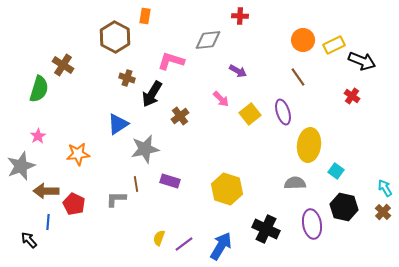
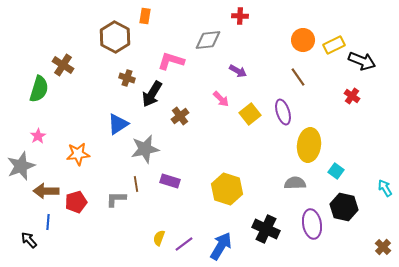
red pentagon at (74, 204): moved 2 px right, 2 px up; rotated 30 degrees clockwise
brown cross at (383, 212): moved 35 px down
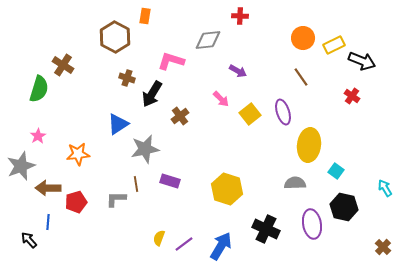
orange circle at (303, 40): moved 2 px up
brown line at (298, 77): moved 3 px right
brown arrow at (46, 191): moved 2 px right, 3 px up
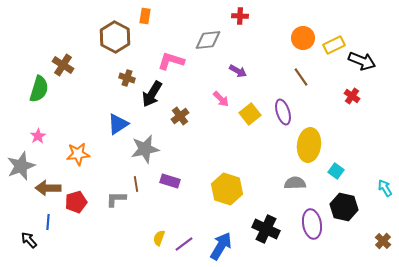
brown cross at (383, 247): moved 6 px up
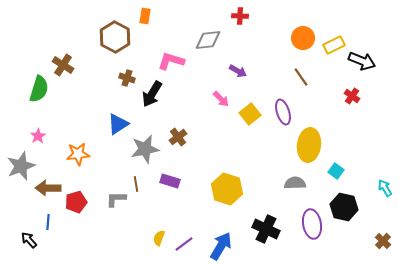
brown cross at (180, 116): moved 2 px left, 21 px down
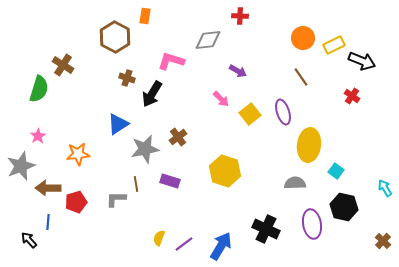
yellow hexagon at (227, 189): moved 2 px left, 18 px up
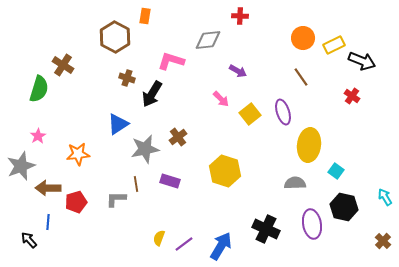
cyan arrow at (385, 188): moved 9 px down
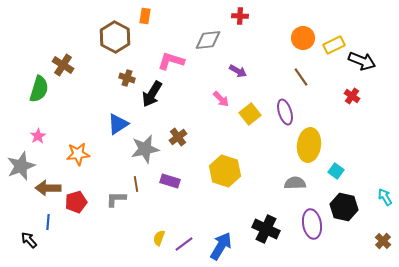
purple ellipse at (283, 112): moved 2 px right
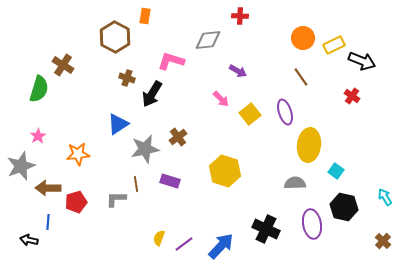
black arrow at (29, 240): rotated 36 degrees counterclockwise
blue arrow at (221, 246): rotated 12 degrees clockwise
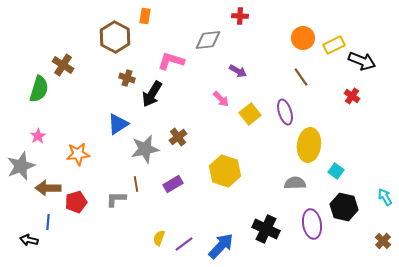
purple rectangle at (170, 181): moved 3 px right, 3 px down; rotated 48 degrees counterclockwise
